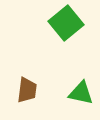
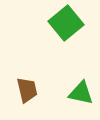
brown trapezoid: rotated 20 degrees counterclockwise
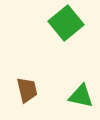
green triangle: moved 3 px down
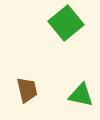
green triangle: moved 1 px up
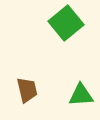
green triangle: rotated 16 degrees counterclockwise
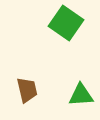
green square: rotated 16 degrees counterclockwise
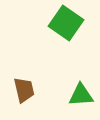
brown trapezoid: moved 3 px left
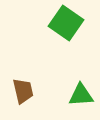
brown trapezoid: moved 1 px left, 1 px down
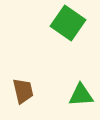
green square: moved 2 px right
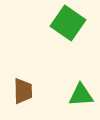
brown trapezoid: rotated 12 degrees clockwise
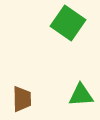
brown trapezoid: moved 1 px left, 8 px down
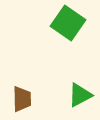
green triangle: moved 1 px left; rotated 24 degrees counterclockwise
